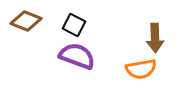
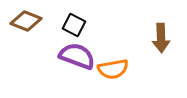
brown arrow: moved 6 px right
orange semicircle: moved 28 px left
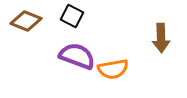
black square: moved 2 px left, 9 px up
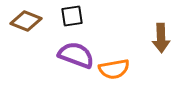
black square: rotated 35 degrees counterclockwise
purple semicircle: moved 1 px left, 1 px up
orange semicircle: moved 1 px right
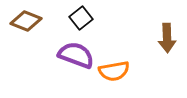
black square: moved 9 px right, 2 px down; rotated 30 degrees counterclockwise
brown arrow: moved 6 px right
orange semicircle: moved 2 px down
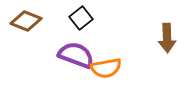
orange semicircle: moved 8 px left, 3 px up
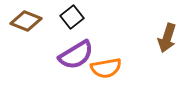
black square: moved 9 px left, 1 px up
brown arrow: rotated 20 degrees clockwise
purple semicircle: rotated 129 degrees clockwise
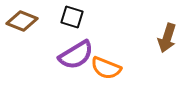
black square: rotated 35 degrees counterclockwise
brown diamond: moved 4 px left
orange semicircle: rotated 32 degrees clockwise
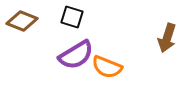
orange semicircle: moved 1 px right, 1 px up
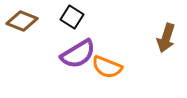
black square: rotated 15 degrees clockwise
brown arrow: moved 1 px left
purple semicircle: moved 2 px right, 1 px up
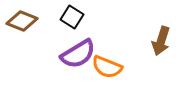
brown arrow: moved 5 px left, 3 px down
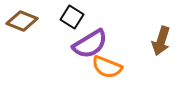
purple semicircle: moved 12 px right, 10 px up
